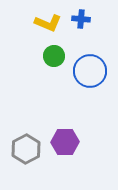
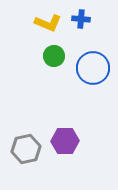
blue circle: moved 3 px right, 3 px up
purple hexagon: moved 1 px up
gray hexagon: rotated 16 degrees clockwise
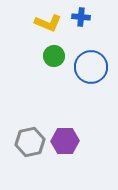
blue cross: moved 2 px up
blue circle: moved 2 px left, 1 px up
gray hexagon: moved 4 px right, 7 px up
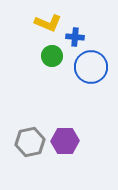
blue cross: moved 6 px left, 20 px down
green circle: moved 2 px left
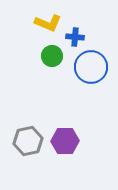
gray hexagon: moved 2 px left, 1 px up
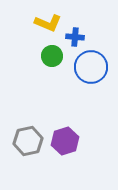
purple hexagon: rotated 16 degrees counterclockwise
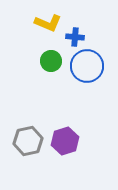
green circle: moved 1 px left, 5 px down
blue circle: moved 4 px left, 1 px up
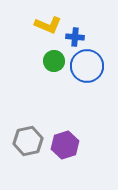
yellow L-shape: moved 2 px down
green circle: moved 3 px right
purple hexagon: moved 4 px down
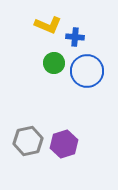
green circle: moved 2 px down
blue circle: moved 5 px down
purple hexagon: moved 1 px left, 1 px up
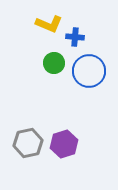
yellow L-shape: moved 1 px right, 1 px up
blue circle: moved 2 px right
gray hexagon: moved 2 px down
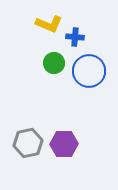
purple hexagon: rotated 16 degrees clockwise
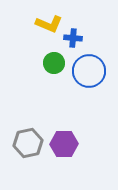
blue cross: moved 2 px left, 1 px down
